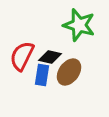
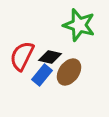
blue rectangle: rotated 30 degrees clockwise
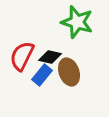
green star: moved 2 px left, 3 px up
brown ellipse: rotated 56 degrees counterclockwise
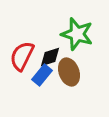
green star: moved 12 px down
black diamond: rotated 30 degrees counterclockwise
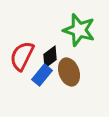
green star: moved 2 px right, 4 px up
black diamond: rotated 20 degrees counterclockwise
